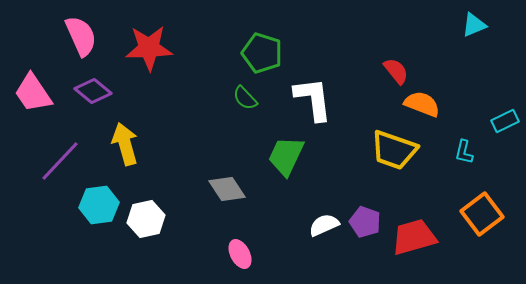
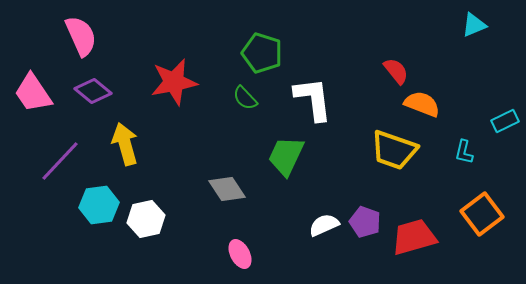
red star: moved 25 px right, 34 px down; rotated 9 degrees counterclockwise
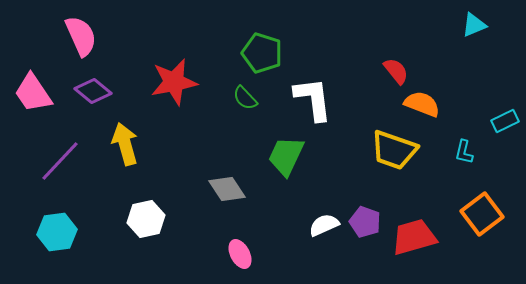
cyan hexagon: moved 42 px left, 27 px down
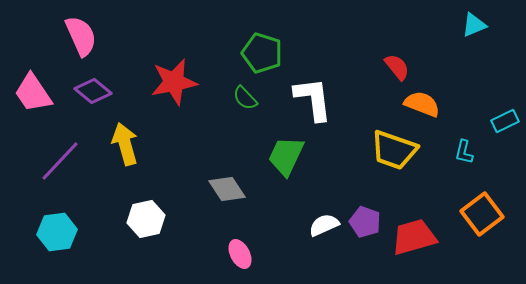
red semicircle: moved 1 px right, 4 px up
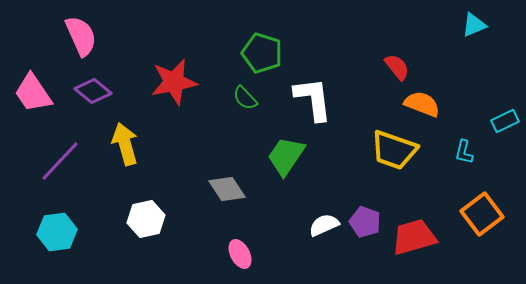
green trapezoid: rotated 9 degrees clockwise
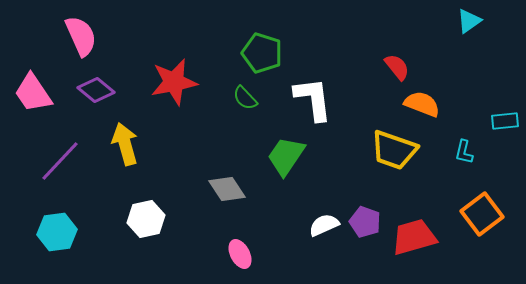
cyan triangle: moved 5 px left, 4 px up; rotated 12 degrees counterclockwise
purple diamond: moved 3 px right, 1 px up
cyan rectangle: rotated 20 degrees clockwise
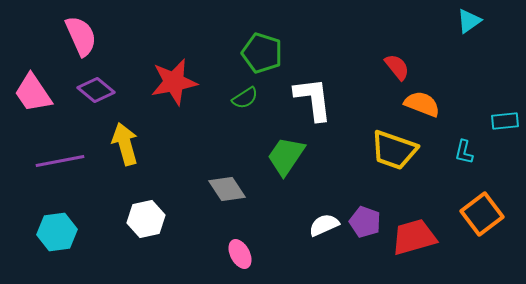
green semicircle: rotated 80 degrees counterclockwise
purple line: rotated 36 degrees clockwise
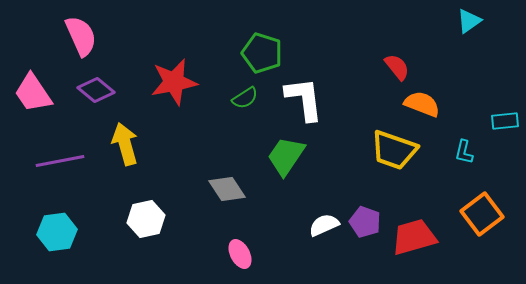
white L-shape: moved 9 px left
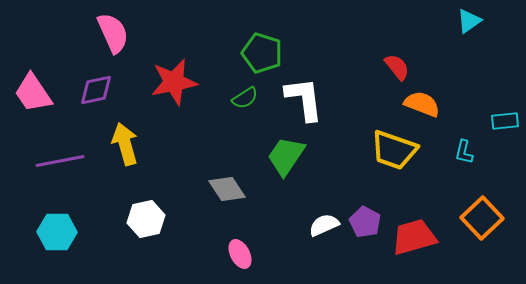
pink semicircle: moved 32 px right, 3 px up
purple diamond: rotated 51 degrees counterclockwise
orange square: moved 4 px down; rotated 6 degrees counterclockwise
purple pentagon: rotated 8 degrees clockwise
cyan hexagon: rotated 9 degrees clockwise
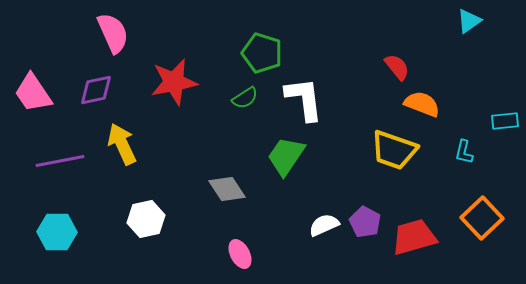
yellow arrow: moved 3 px left; rotated 9 degrees counterclockwise
